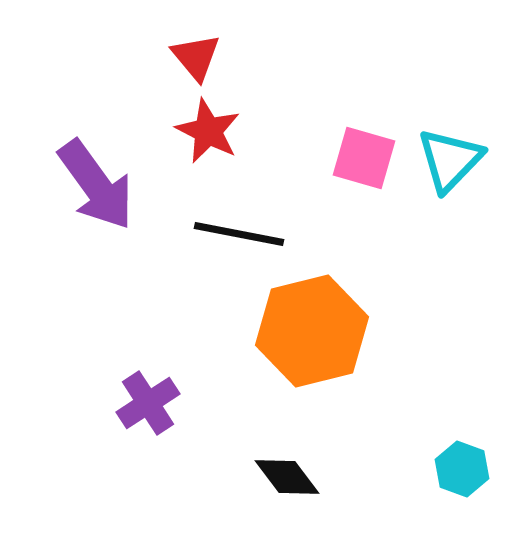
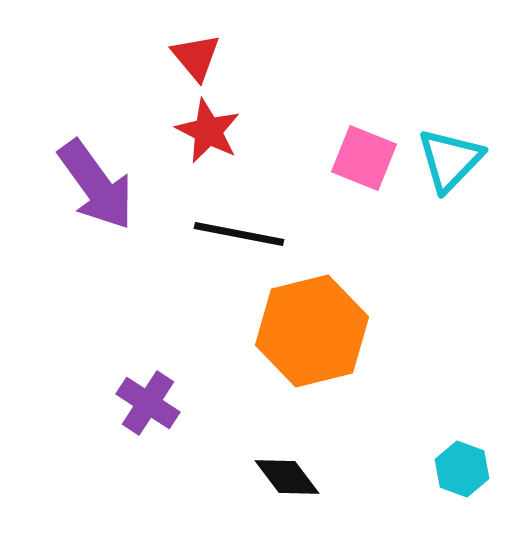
pink square: rotated 6 degrees clockwise
purple cross: rotated 24 degrees counterclockwise
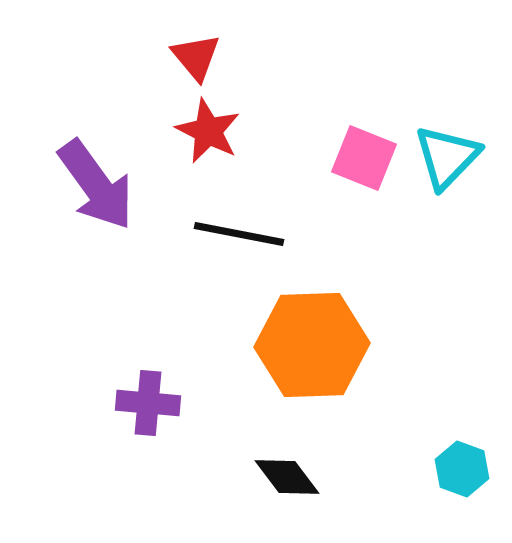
cyan triangle: moved 3 px left, 3 px up
orange hexagon: moved 14 px down; rotated 12 degrees clockwise
purple cross: rotated 28 degrees counterclockwise
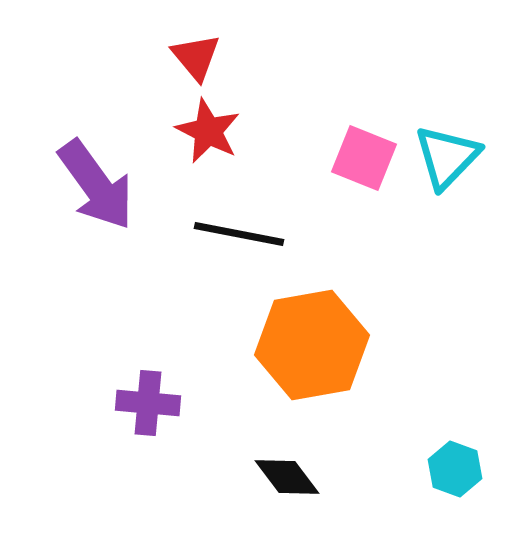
orange hexagon: rotated 8 degrees counterclockwise
cyan hexagon: moved 7 px left
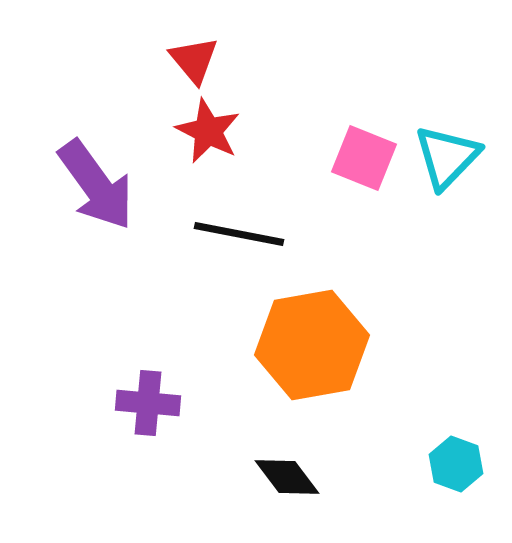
red triangle: moved 2 px left, 3 px down
cyan hexagon: moved 1 px right, 5 px up
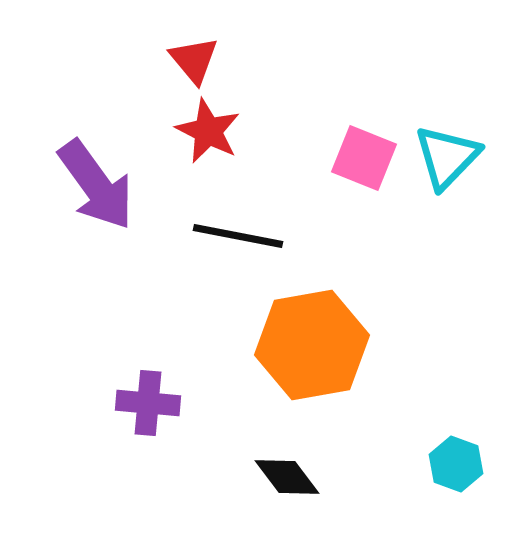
black line: moved 1 px left, 2 px down
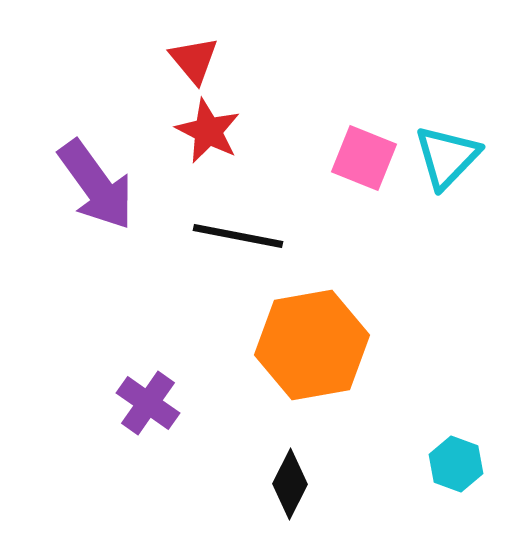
purple cross: rotated 30 degrees clockwise
black diamond: moved 3 px right, 7 px down; rotated 64 degrees clockwise
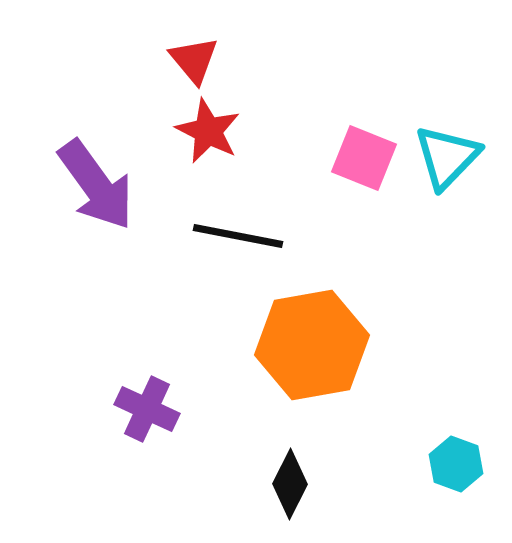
purple cross: moved 1 px left, 6 px down; rotated 10 degrees counterclockwise
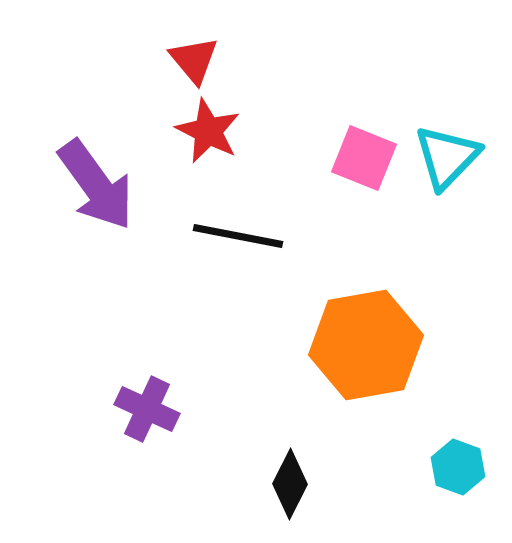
orange hexagon: moved 54 px right
cyan hexagon: moved 2 px right, 3 px down
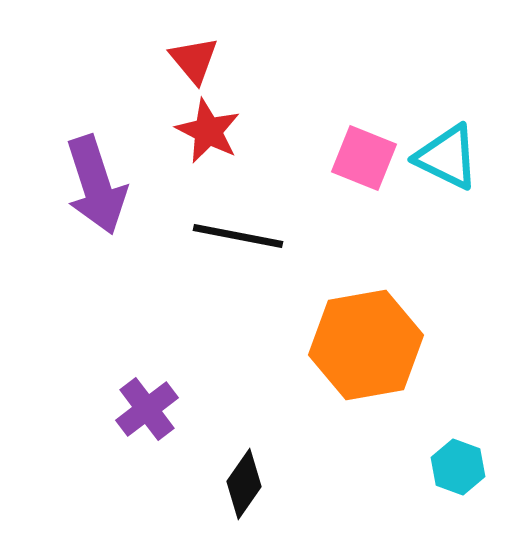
cyan triangle: rotated 48 degrees counterclockwise
purple arrow: rotated 18 degrees clockwise
purple cross: rotated 28 degrees clockwise
black diamond: moved 46 px left; rotated 8 degrees clockwise
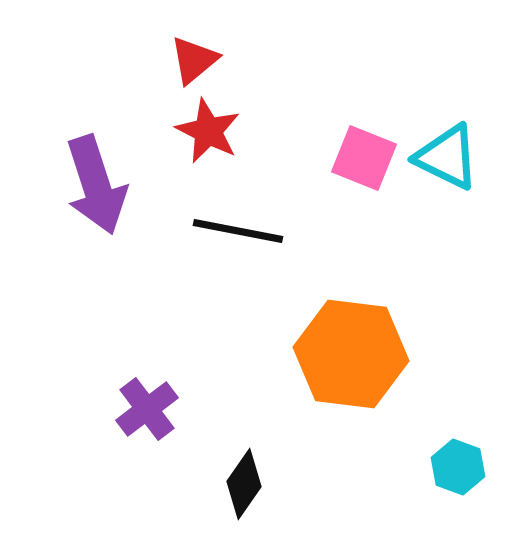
red triangle: rotated 30 degrees clockwise
black line: moved 5 px up
orange hexagon: moved 15 px left, 9 px down; rotated 17 degrees clockwise
